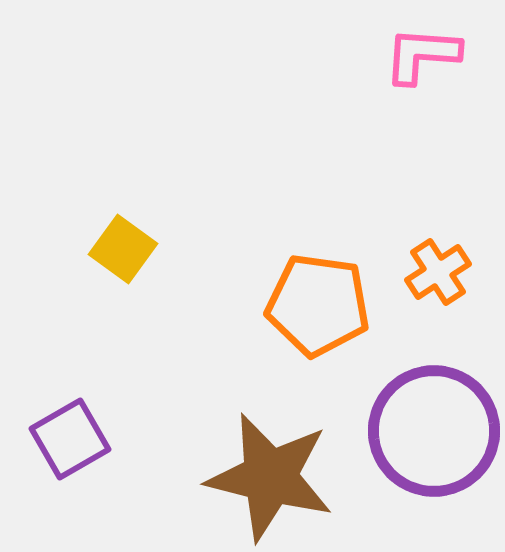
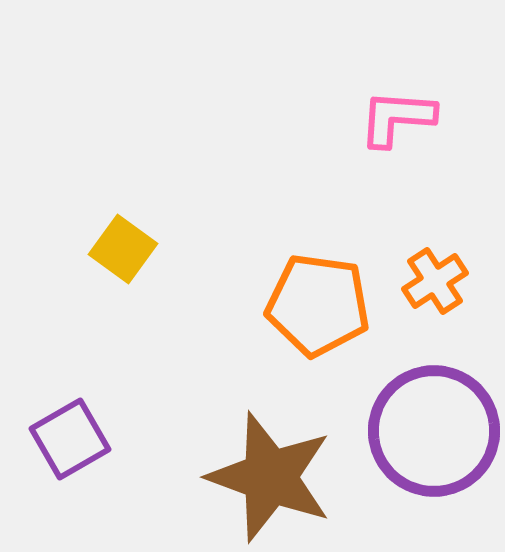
pink L-shape: moved 25 px left, 63 px down
orange cross: moved 3 px left, 9 px down
brown star: rotated 6 degrees clockwise
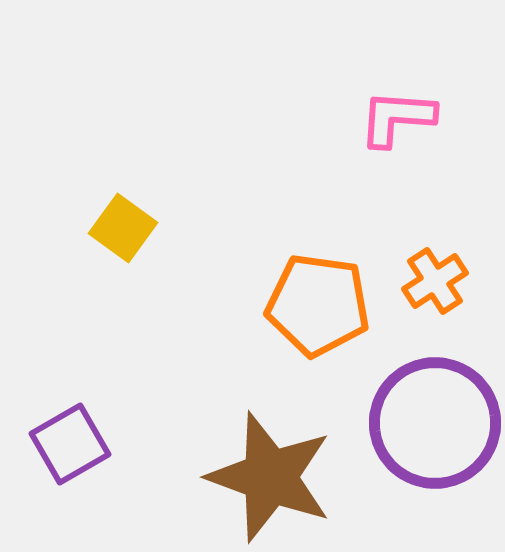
yellow square: moved 21 px up
purple circle: moved 1 px right, 8 px up
purple square: moved 5 px down
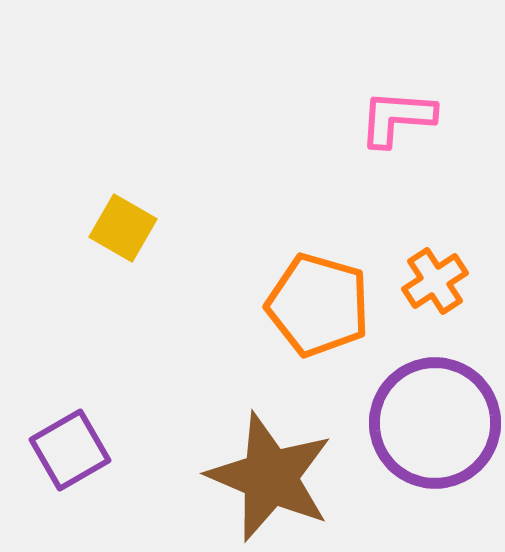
yellow square: rotated 6 degrees counterclockwise
orange pentagon: rotated 8 degrees clockwise
purple square: moved 6 px down
brown star: rotated 3 degrees clockwise
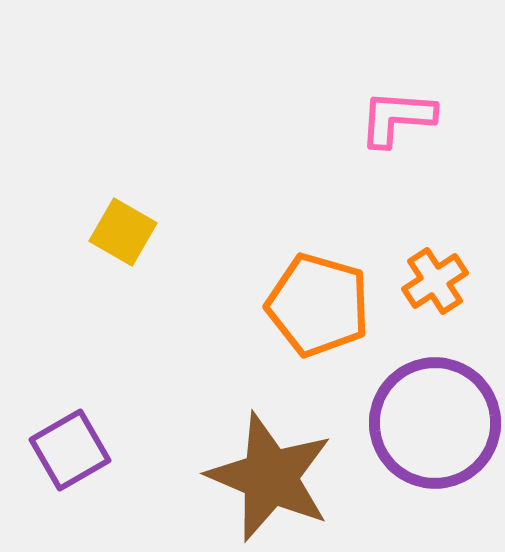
yellow square: moved 4 px down
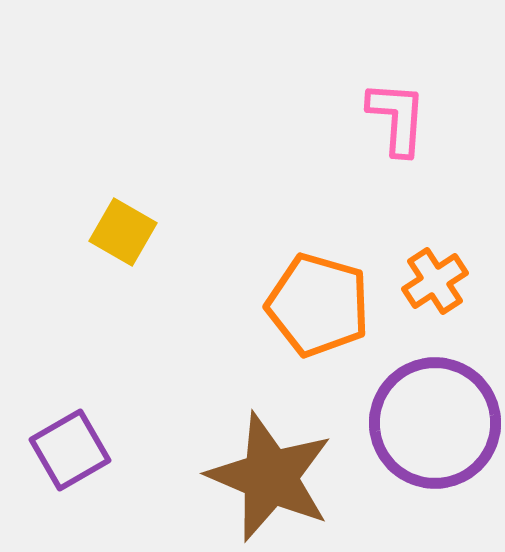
pink L-shape: rotated 90 degrees clockwise
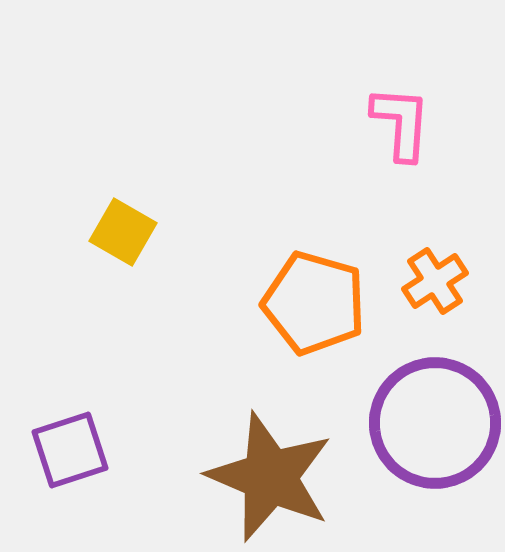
pink L-shape: moved 4 px right, 5 px down
orange pentagon: moved 4 px left, 2 px up
purple square: rotated 12 degrees clockwise
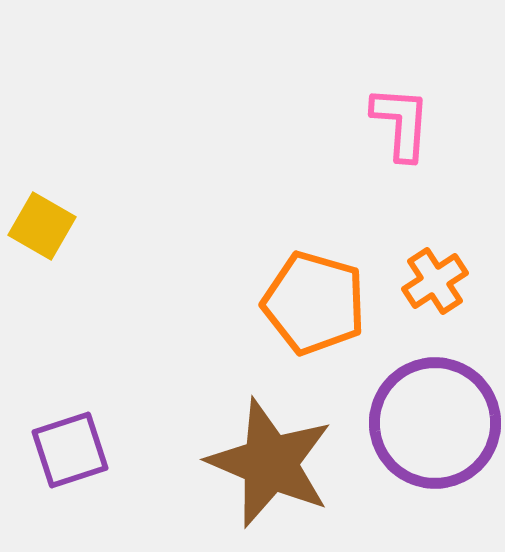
yellow square: moved 81 px left, 6 px up
brown star: moved 14 px up
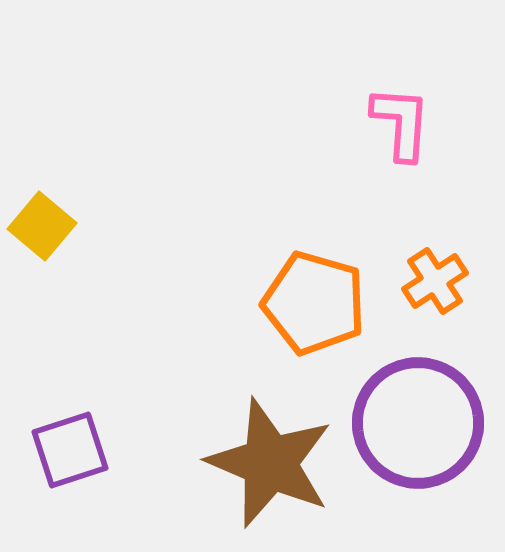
yellow square: rotated 10 degrees clockwise
purple circle: moved 17 px left
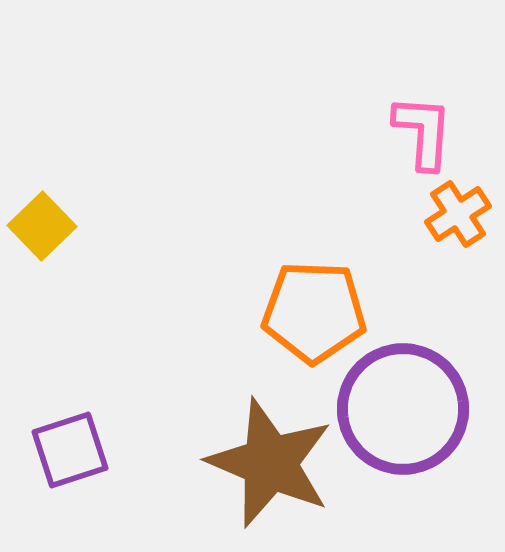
pink L-shape: moved 22 px right, 9 px down
yellow square: rotated 6 degrees clockwise
orange cross: moved 23 px right, 67 px up
orange pentagon: moved 9 px down; rotated 14 degrees counterclockwise
purple circle: moved 15 px left, 14 px up
